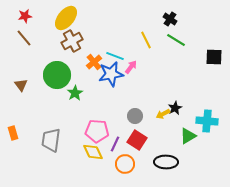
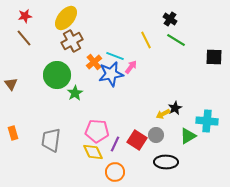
brown triangle: moved 10 px left, 1 px up
gray circle: moved 21 px right, 19 px down
orange circle: moved 10 px left, 8 px down
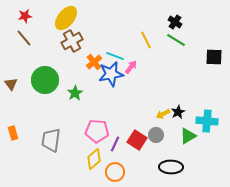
black cross: moved 5 px right, 3 px down
green circle: moved 12 px left, 5 px down
black star: moved 3 px right, 4 px down
yellow diamond: moved 1 px right, 7 px down; rotated 75 degrees clockwise
black ellipse: moved 5 px right, 5 px down
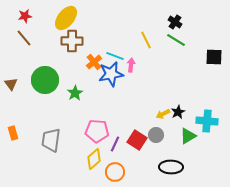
brown cross: rotated 30 degrees clockwise
pink arrow: moved 2 px up; rotated 32 degrees counterclockwise
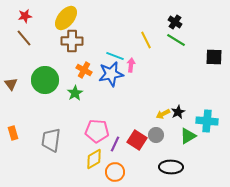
orange cross: moved 10 px left, 8 px down; rotated 21 degrees counterclockwise
yellow diamond: rotated 10 degrees clockwise
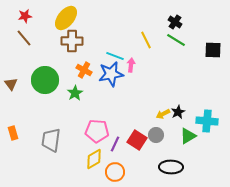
black square: moved 1 px left, 7 px up
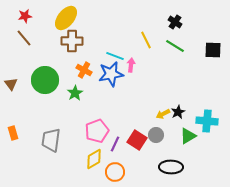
green line: moved 1 px left, 6 px down
pink pentagon: rotated 25 degrees counterclockwise
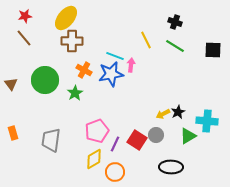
black cross: rotated 16 degrees counterclockwise
